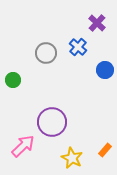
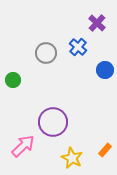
purple circle: moved 1 px right
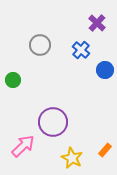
blue cross: moved 3 px right, 3 px down
gray circle: moved 6 px left, 8 px up
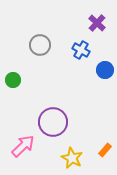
blue cross: rotated 12 degrees counterclockwise
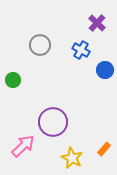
orange rectangle: moved 1 px left, 1 px up
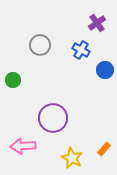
purple cross: rotated 12 degrees clockwise
purple circle: moved 4 px up
pink arrow: rotated 140 degrees counterclockwise
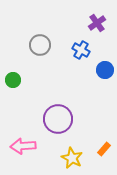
purple circle: moved 5 px right, 1 px down
